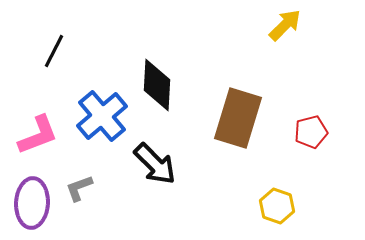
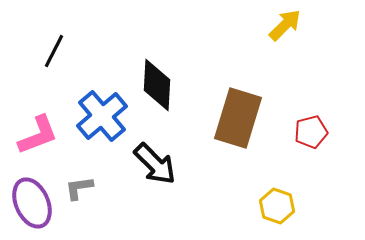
gray L-shape: rotated 12 degrees clockwise
purple ellipse: rotated 27 degrees counterclockwise
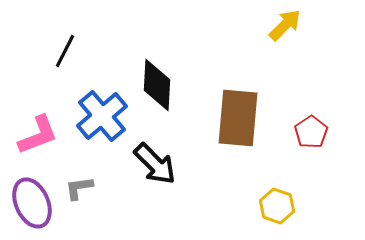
black line: moved 11 px right
brown rectangle: rotated 12 degrees counterclockwise
red pentagon: rotated 20 degrees counterclockwise
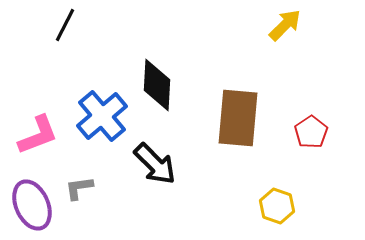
black line: moved 26 px up
purple ellipse: moved 2 px down
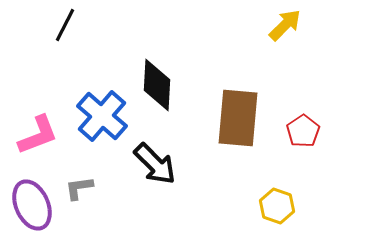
blue cross: rotated 9 degrees counterclockwise
red pentagon: moved 8 px left, 1 px up
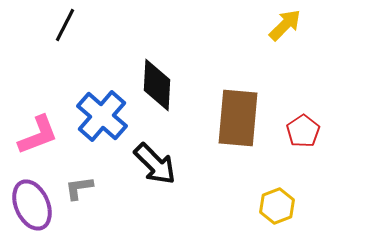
yellow hexagon: rotated 20 degrees clockwise
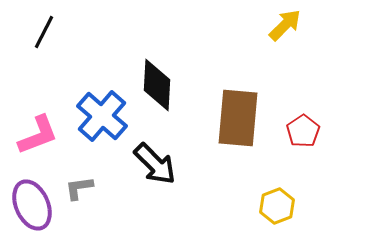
black line: moved 21 px left, 7 px down
